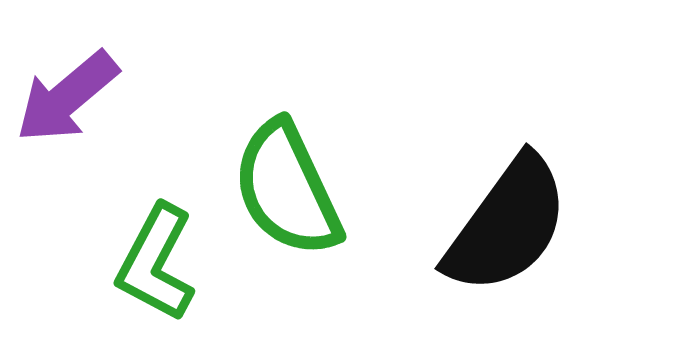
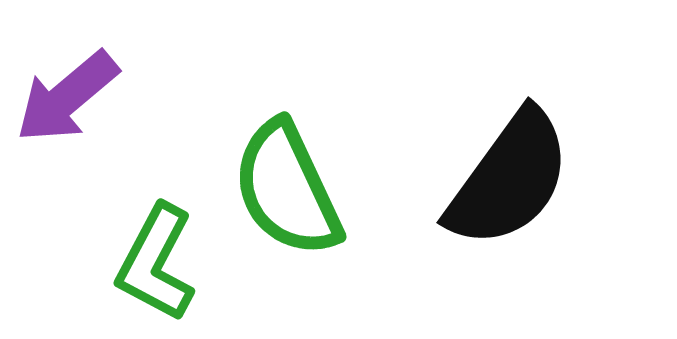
black semicircle: moved 2 px right, 46 px up
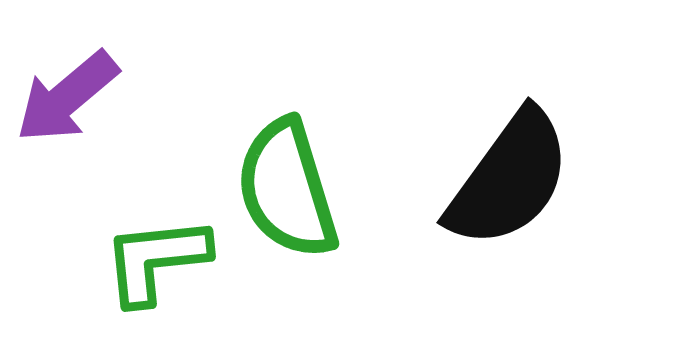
green semicircle: rotated 8 degrees clockwise
green L-shape: moved 3 px up; rotated 56 degrees clockwise
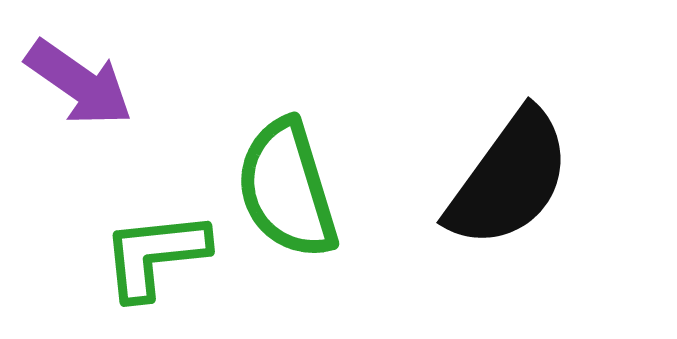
purple arrow: moved 12 px right, 14 px up; rotated 105 degrees counterclockwise
green L-shape: moved 1 px left, 5 px up
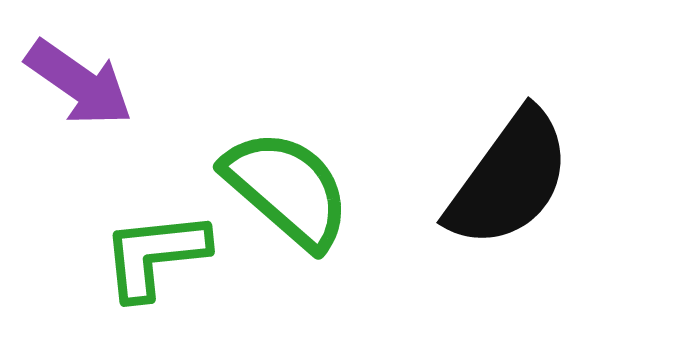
green semicircle: rotated 148 degrees clockwise
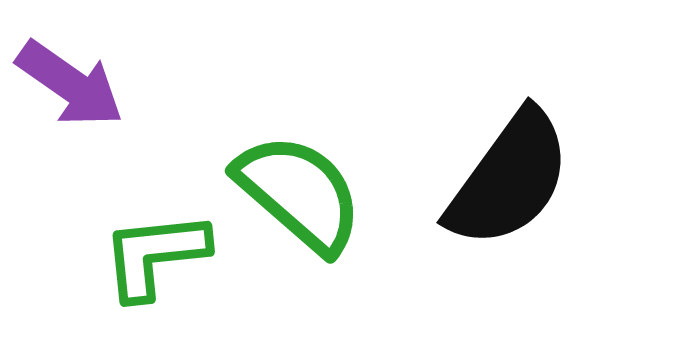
purple arrow: moved 9 px left, 1 px down
green semicircle: moved 12 px right, 4 px down
